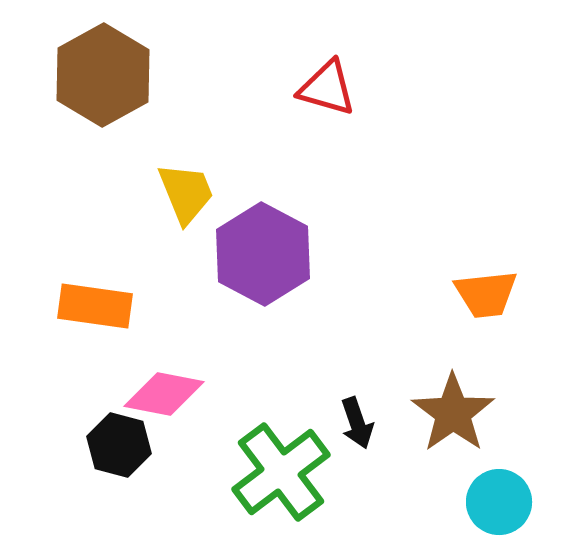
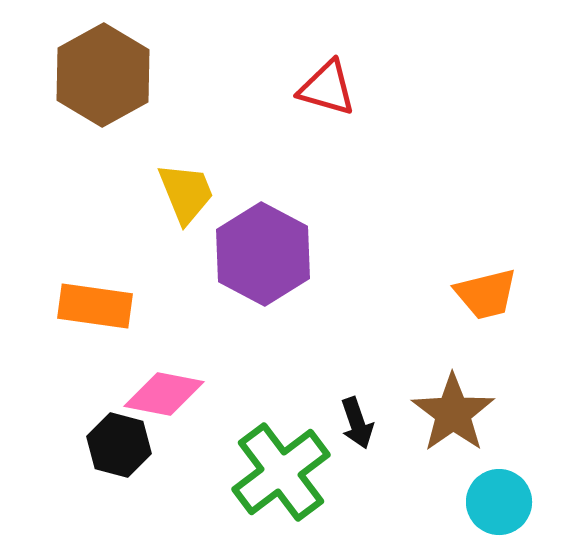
orange trapezoid: rotated 8 degrees counterclockwise
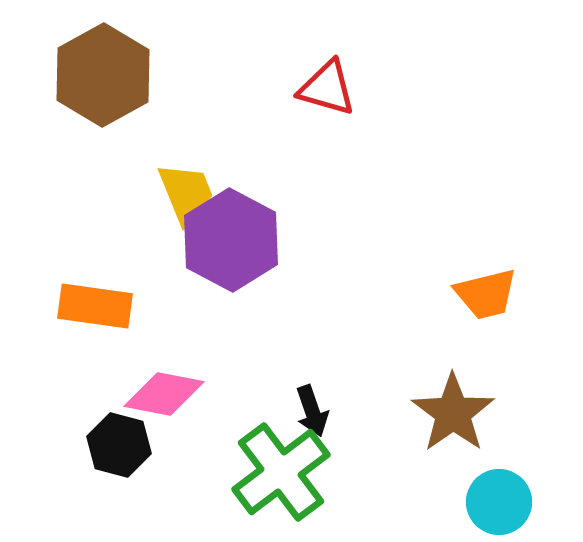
purple hexagon: moved 32 px left, 14 px up
black arrow: moved 45 px left, 12 px up
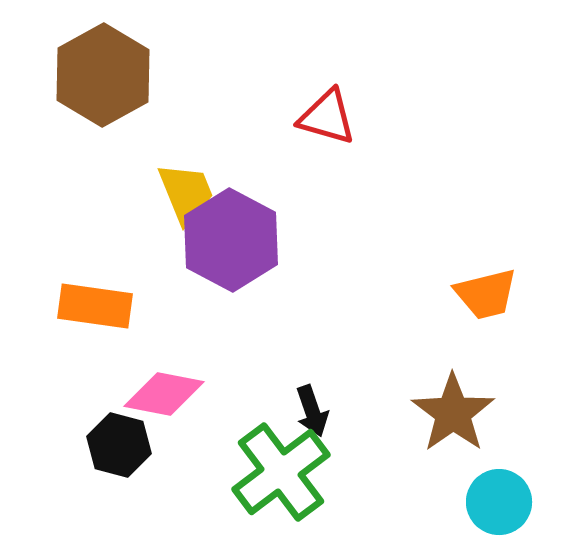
red triangle: moved 29 px down
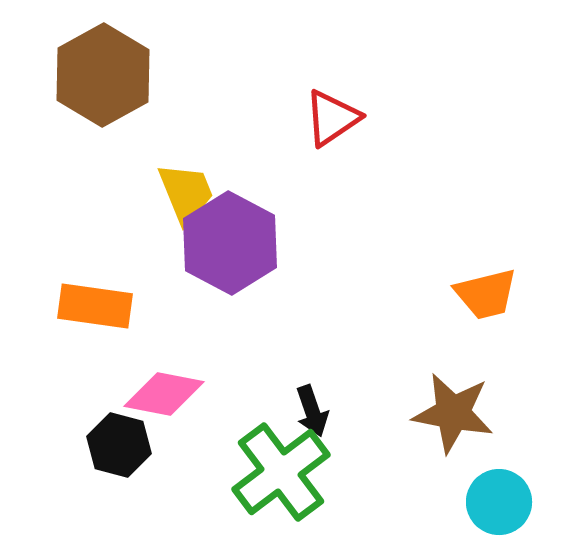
red triangle: moved 5 px right, 1 px down; rotated 50 degrees counterclockwise
purple hexagon: moved 1 px left, 3 px down
brown star: rotated 26 degrees counterclockwise
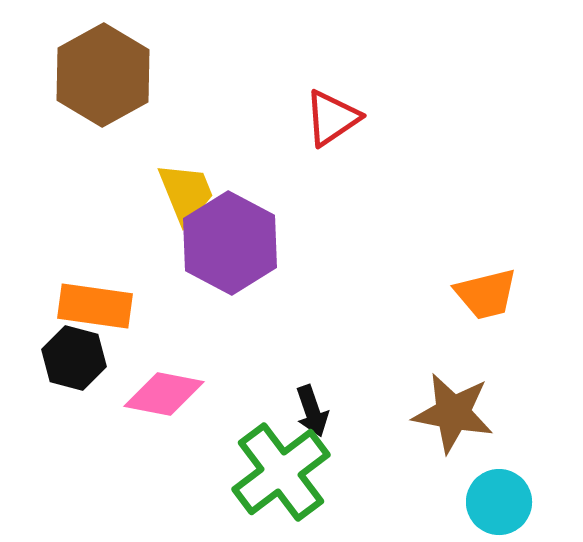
black hexagon: moved 45 px left, 87 px up
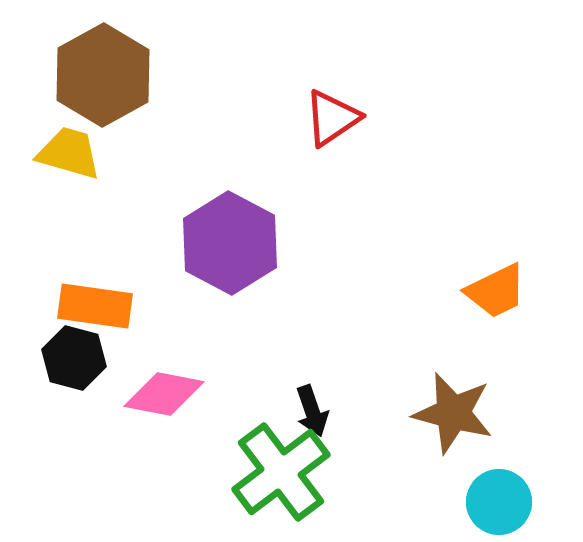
yellow trapezoid: moved 117 px left, 40 px up; rotated 52 degrees counterclockwise
orange trapezoid: moved 10 px right, 3 px up; rotated 12 degrees counterclockwise
brown star: rotated 4 degrees clockwise
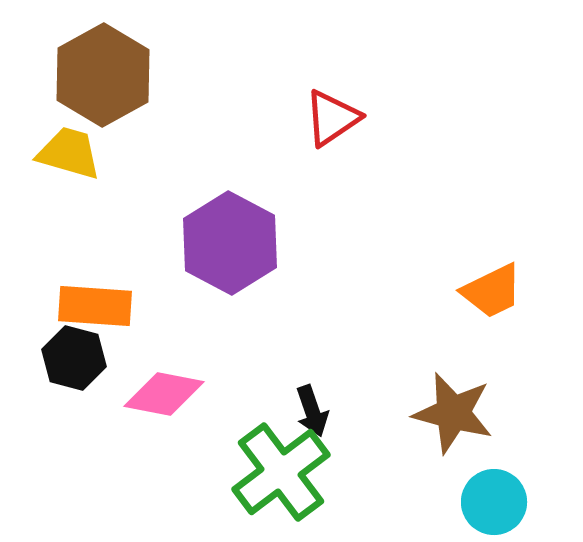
orange trapezoid: moved 4 px left
orange rectangle: rotated 4 degrees counterclockwise
cyan circle: moved 5 px left
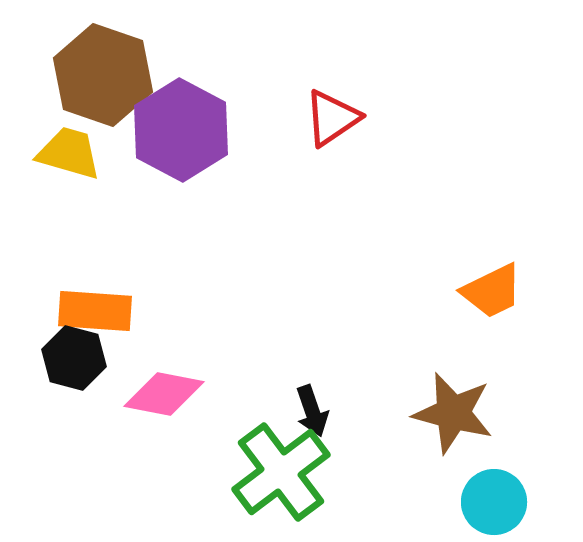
brown hexagon: rotated 12 degrees counterclockwise
purple hexagon: moved 49 px left, 113 px up
orange rectangle: moved 5 px down
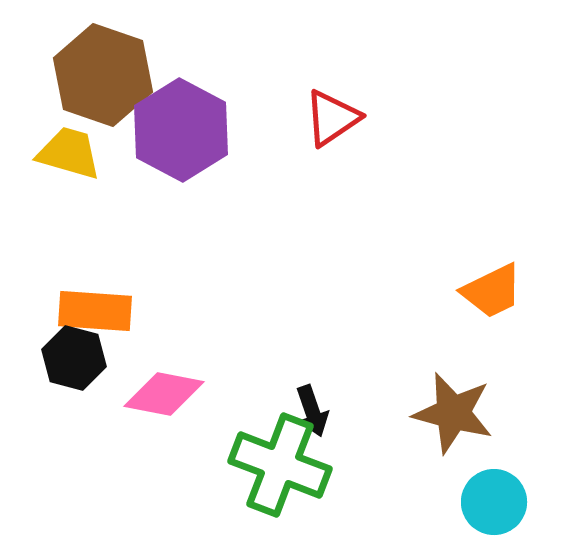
green cross: moved 1 px left, 7 px up; rotated 32 degrees counterclockwise
